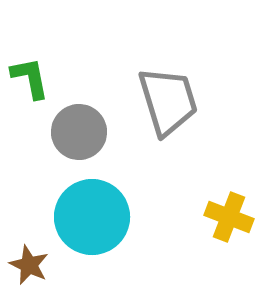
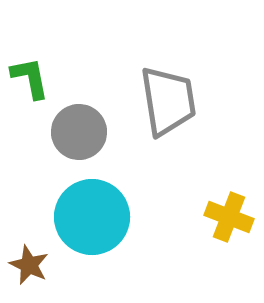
gray trapezoid: rotated 8 degrees clockwise
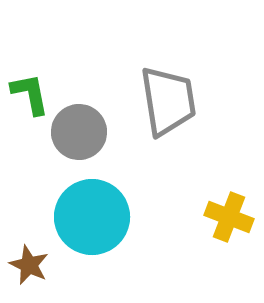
green L-shape: moved 16 px down
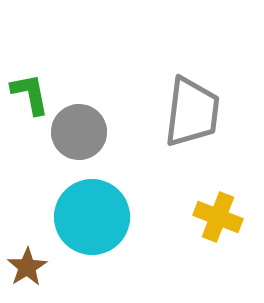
gray trapezoid: moved 24 px right, 11 px down; rotated 16 degrees clockwise
yellow cross: moved 11 px left
brown star: moved 2 px left, 2 px down; rotated 15 degrees clockwise
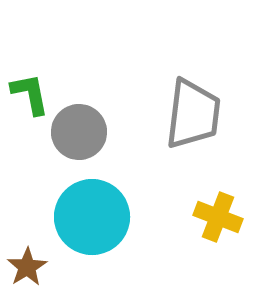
gray trapezoid: moved 1 px right, 2 px down
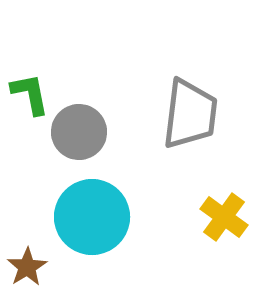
gray trapezoid: moved 3 px left
yellow cross: moved 6 px right; rotated 15 degrees clockwise
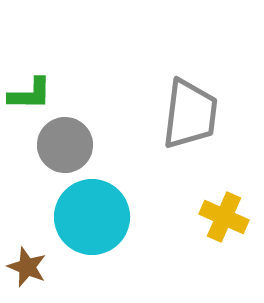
green L-shape: rotated 102 degrees clockwise
gray circle: moved 14 px left, 13 px down
yellow cross: rotated 12 degrees counterclockwise
brown star: rotated 18 degrees counterclockwise
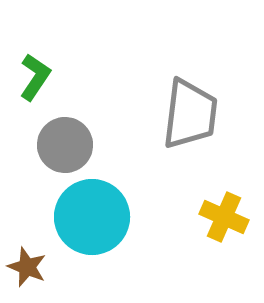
green L-shape: moved 5 px right, 17 px up; rotated 57 degrees counterclockwise
